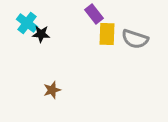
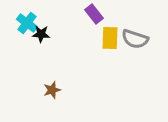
yellow rectangle: moved 3 px right, 4 px down
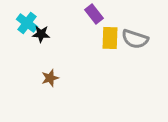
brown star: moved 2 px left, 12 px up
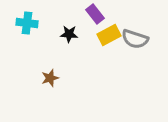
purple rectangle: moved 1 px right
cyan cross: rotated 30 degrees counterclockwise
black star: moved 28 px right
yellow rectangle: moved 1 px left, 3 px up; rotated 60 degrees clockwise
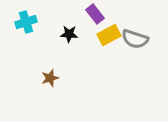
cyan cross: moved 1 px left, 1 px up; rotated 25 degrees counterclockwise
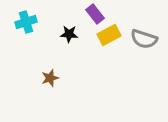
gray semicircle: moved 9 px right
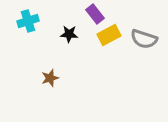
cyan cross: moved 2 px right, 1 px up
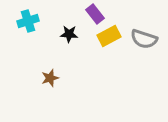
yellow rectangle: moved 1 px down
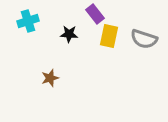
yellow rectangle: rotated 50 degrees counterclockwise
